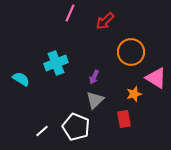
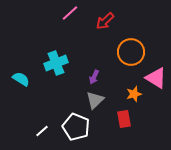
pink line: rotated 24 degrees clockwise
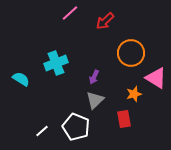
orange circle: moved 1 px down
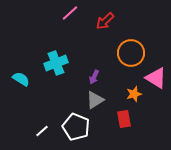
gray triangle: rotated 12 degrees clockwise
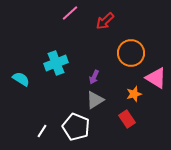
red rectangle: moved 3 px right; rotated 24 degrees counterclockwise
white line: rotated 16 degrees counterclockwise
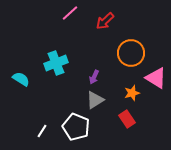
orange star: moved 2 px left, 1 px up
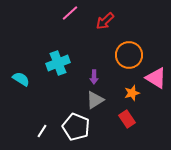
orange circle: moved 2 px left, 2 px down
cyan cross: moved 2 px right
purple arrow: rotated 24 degrees counterclockwise
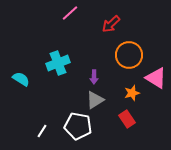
red arrow: moved 6 px right, 3 px down
white pentagon: moved 2 px right, 1 px up; rotated 12 degrees counterclockwise
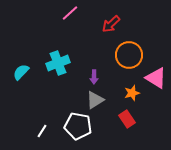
cyan semicircle: moved 7 px up; rotated 78 degrees counterclockwise
